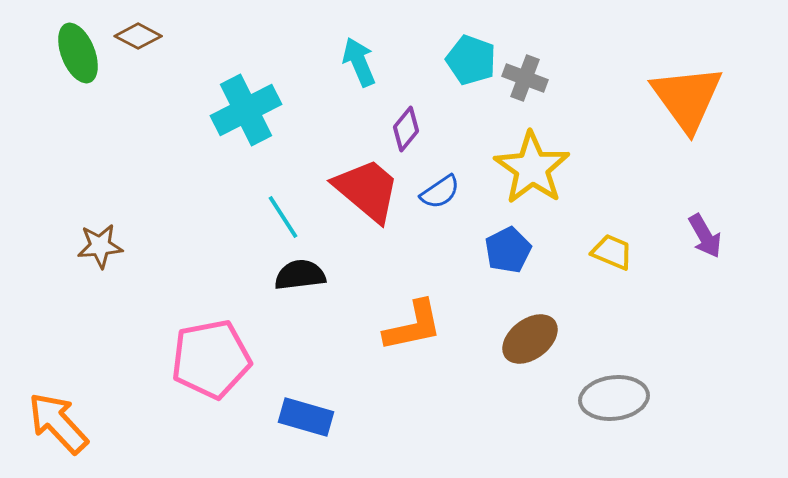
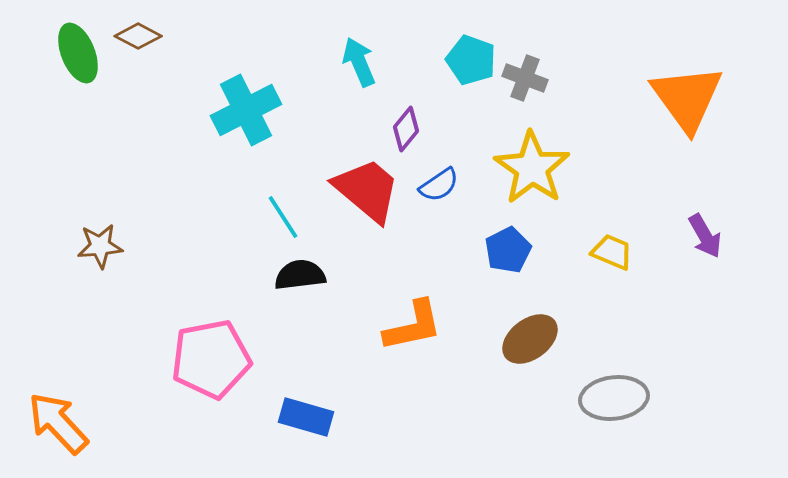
blue semicircle: moved 1 px left, 7 px up
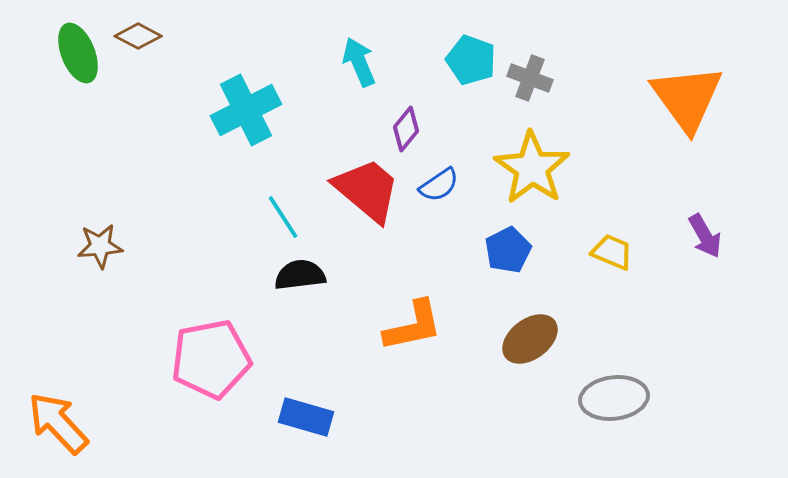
gray cross: moved 5 px right
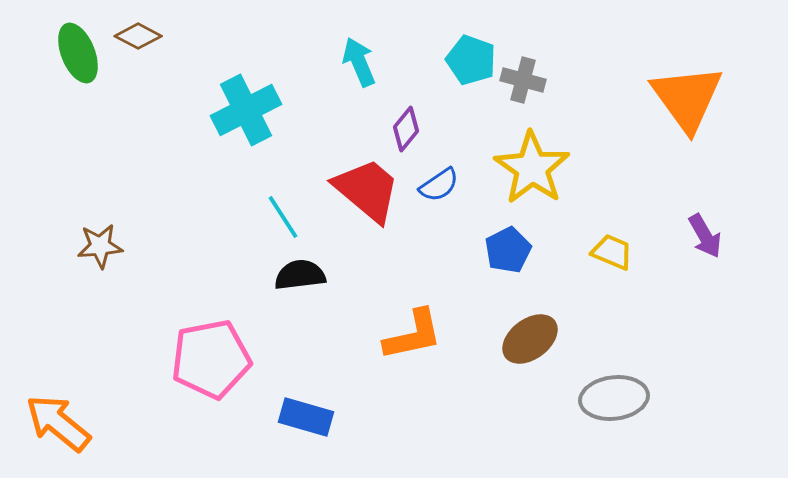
gray cross: moved 7 px left, 2 px down; rotated 6 degrees counterclockwise
orange L-shape: moved 9 px down
orange arrow: rotated 8 degrees counterclockwise
